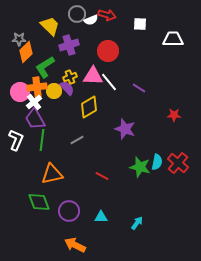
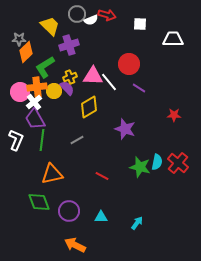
red circle: moved 21 px right, 13 px down
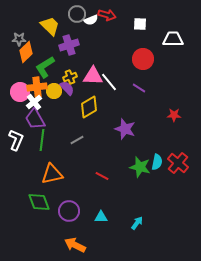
red circle: moved 14 px right, 5 px up
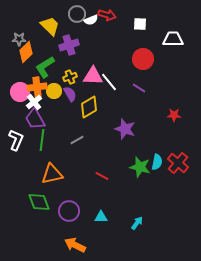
purple semicircle: moved 3 px right, 6 px down; rotated 14 degrees clockwise
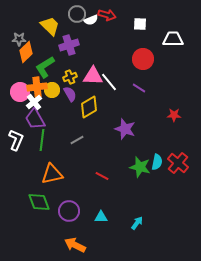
yellow circle: moved 2 px left, 1 px up
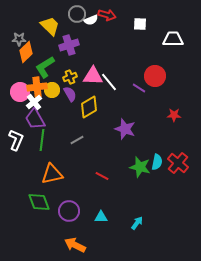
red circle: moved 12 px right, 17 px down
